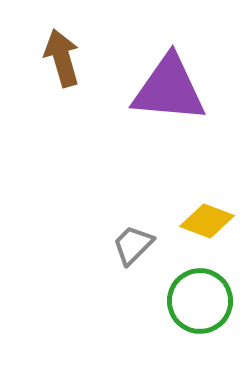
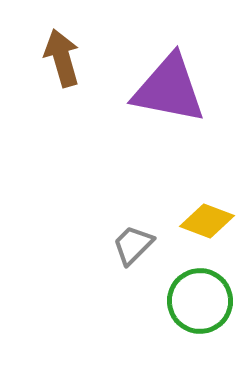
purple triangle: rotated 6 degrees clockwise
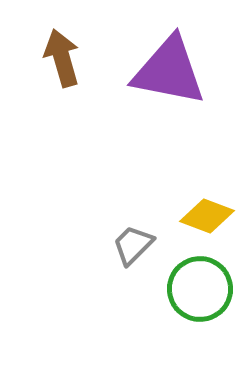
purple triangle: moved 18 px up
yellow diamond: moved 5 px up
green circle: moved 12 px up
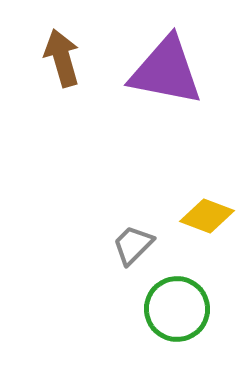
purple triangle: moved 3 px left
green circle: moved 23 px left, 20 px down
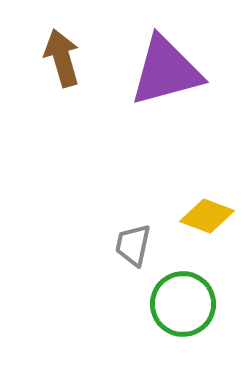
purple triangle: rotated 26 degrees counterclockwise
gray trapezoid: rotated 33 degrees counterclockwise
green circle: moved 6 px right, 5 px up
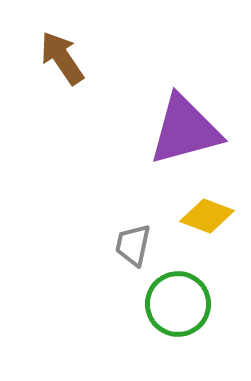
brown arrow: rotated 18 degrees counterclockwise
purple triangle: moved 19 px right, 59 px down
green circle: moved 5 px left
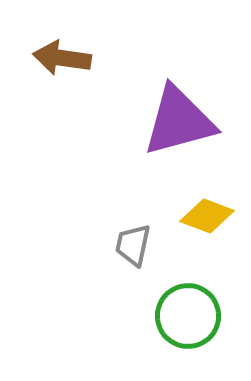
brown arrow: rotated 48 degrees counterclockwise
purple triangle: moved 6 px left, 9 px up
green circle: moved 10 px right, 12 px down
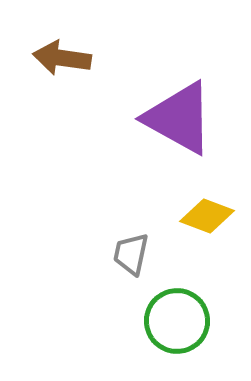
purple triangle: moved 3 px up; rotated 44 degrees clockwise
gray trapezoid: moved 2 px left, 9 px down
green circle: moved 11 px left, 5 px down
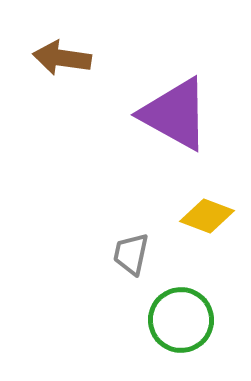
purple triangle: moved 4 px left, 4 px up
green circle: moved 4 px right, 1 px up
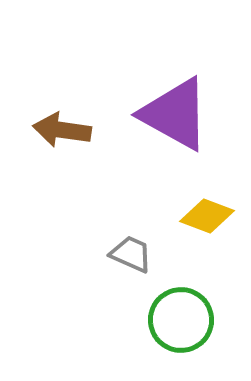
brown arrow: moved 72 px down
gray trapezoid: rotated 102 degrees clockwise
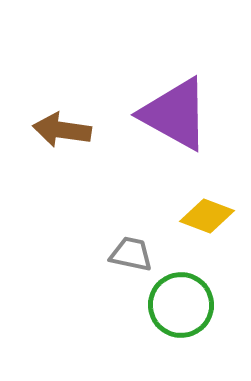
gray trapezoid: rotated 12 degrees counterclockwise
green circle: moved 15 px up
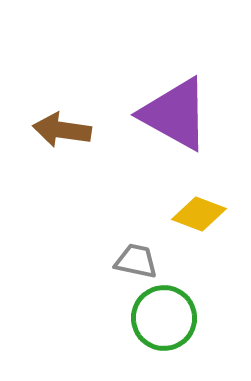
yellow diamond: moved 8 px left, 2 px up
gray trapezoid: moved 5 px right, 7 px down
green circle: moved 17 px left, 13 px down
